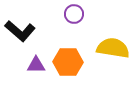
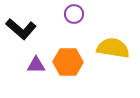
black L-shape: moved 1 px right, 2 px up
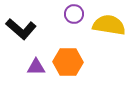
yellow semicircle: moved 4 px left, 23 px up
purple triangle: moved 2 px down
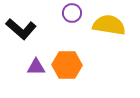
purple circle: moved 2 px left, 1 px up
orange hexagon: moved 1 px left, 3 px down
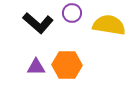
black L-shape: moved 17 px right, 6 px up
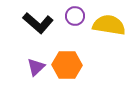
purple circle: moved 3 px right, 3 px down
purple triangle: rotated 42 degrees counterclockwise
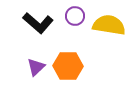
orange hexagon: moved 1 px right, 1 px down
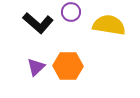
purple circle: moved 4 px left, 4 px up
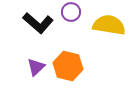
orange hexagon: rotated 12 degrees clockwise
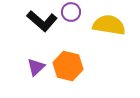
black L-shape: moved 4 px right, 2 px up
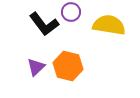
black L-shape: moved 2 px right, 3 px down; rotated 12 degrees clockwise
